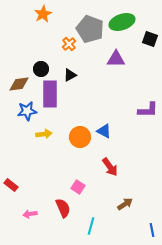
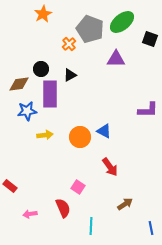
green ellipse: rotated 20 degrees counterclockwise
yellow arrow: moved 1 px right, 1 px down
red rectangle: moved 1 px left, 1 px down
cyan line: rotated 12 degrees counterclockwise
blue line: moved 1 px left, 2 px up
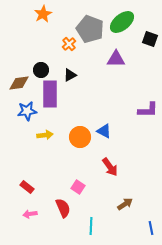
black circle: moved 1 px down
brown diamond: moved 1 px up
red rectangle: moved 17 px right, 1 px down
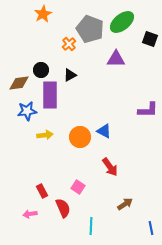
purple rectangle: moved 1 px down
red rectangle: moved 15 px right, 4 px down; rotated 24 degrees clockwise
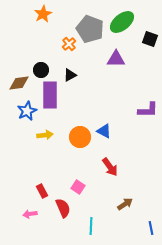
blue star: rotated 18 degrees counterclockwise
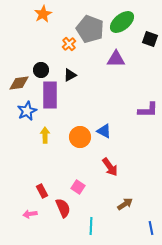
yellow arrow: rotated 84 degrees counterclockwise
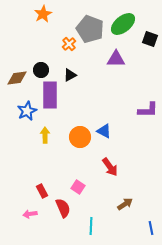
green ellipse: moved 1 px right, 2 px down
brown diamond: moved 2 px left, 5 px up
